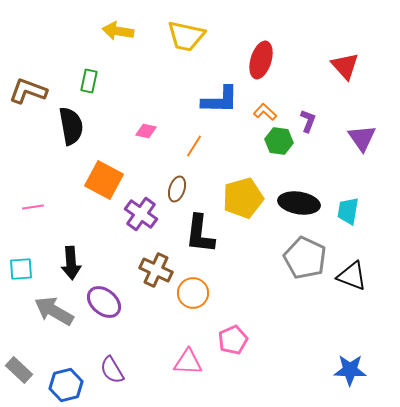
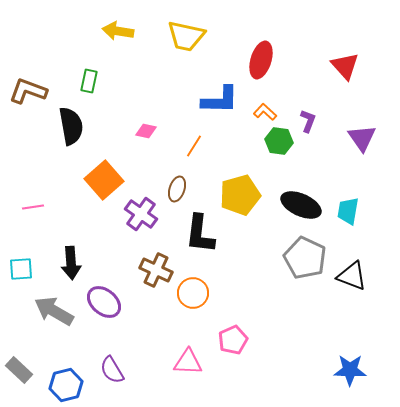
orange square: rotated 21 degrees clockwise
yellow pentagon: moved 3 px left, 3 px up
black ellipse: moved 2 px right, 2 px down; rotated 15 degrees clockwise
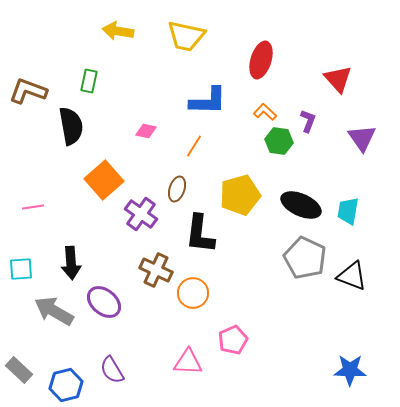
red triangle: moved 7 px left, 13 px down
blue L-shape: moved 12 px left, 1 px down
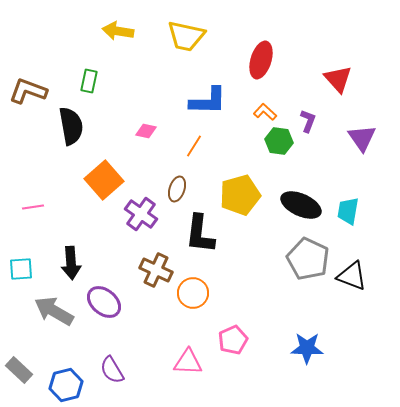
gray pentagon: moved 3 px right, 1 px down
blue star: moved 43 px left, 22 px up
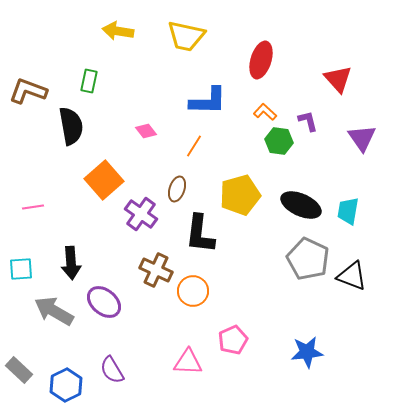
purple L-shape: rotated 35 degrees counterclockwise
pink diamond: rotated 40 degrees clockwise
orange circle: moved 2 px up
blue star: moved 4 px down; rotated 8 degrees counterclockwise
blue hexagon: rotated 12 degrees counterclockwise
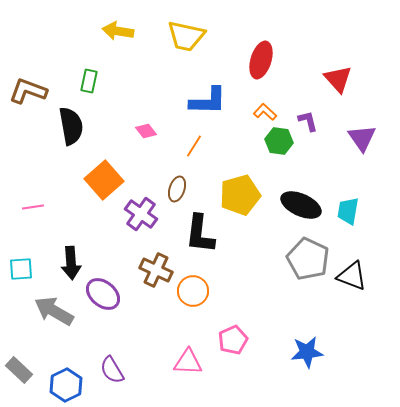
purple ellipse: moved 1 px left, 8 px up
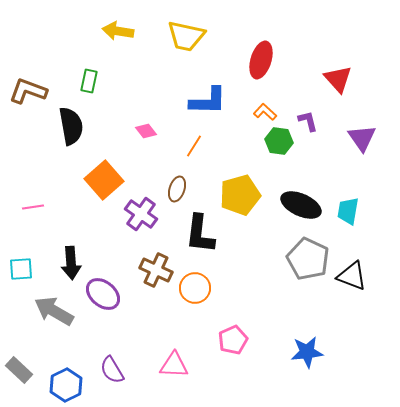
orange circle: moved 2 px right, 3 px up
pink triangle: moved 14 px left, 3 px down
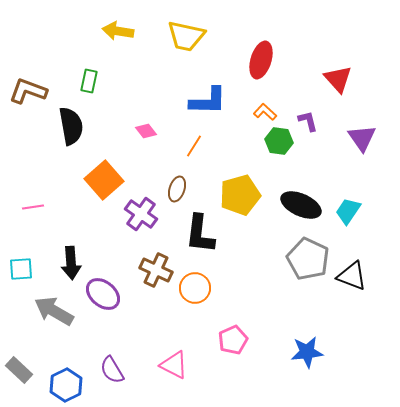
cyan trapezoid: rotated 24 degrees clockwise
pink triangle: rotated 24 degrees clockwise
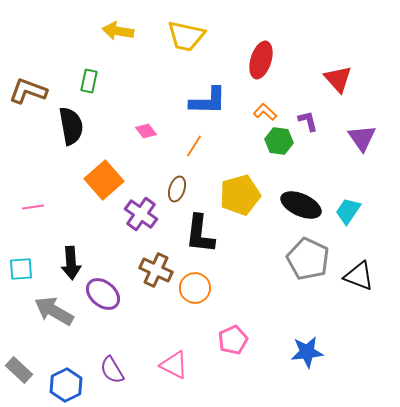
black triangle: moved 7 px right
